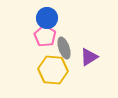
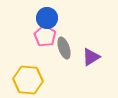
purple triangle: moved 2 px right
yellow hexagon: moved 25 px left, 10 px down
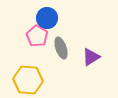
pink pentagon: moved 8 px left
gray ellipse: moved 3 px left
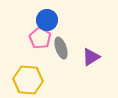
blue circle: moved 2 px down
pink pentagon: moved 3 px right, 2 px down
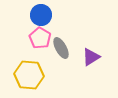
blue circle: moved 6 px left, 5 px up
gray ellipse: rotated 10 degrees counterclockwise
yellow hexagon: moved 1 px right, 5 px up
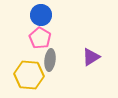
gray ellipse: moved 11 px left, 12 px down; rotated 35 degrees clockwise
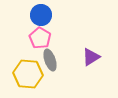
gray ellipse: rotated 25 degrees counterclockwise
yellow hexagon: moved 1 px left, 1 px up
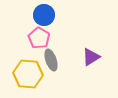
blue circle: moved 3 px right
pink pentagon: moved 1 px left
gray ellipse: moved 1 px right
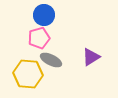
pink pentagon: rotated 25 degrees clockwise
gray ellipse: rotated 45 degrees counterclockwise
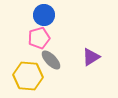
gray ellipse: rotated 20 degrees clockwise
yellow hexagon: moved 2 px down
